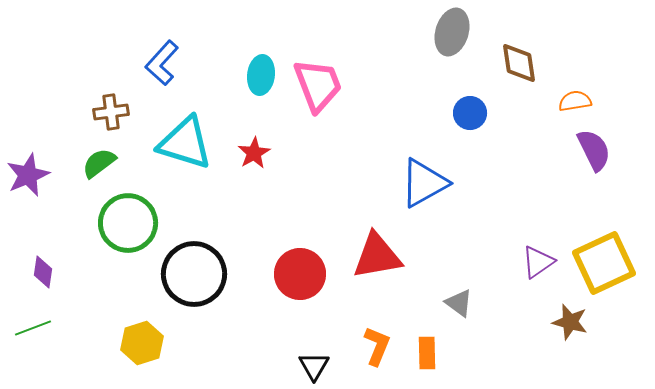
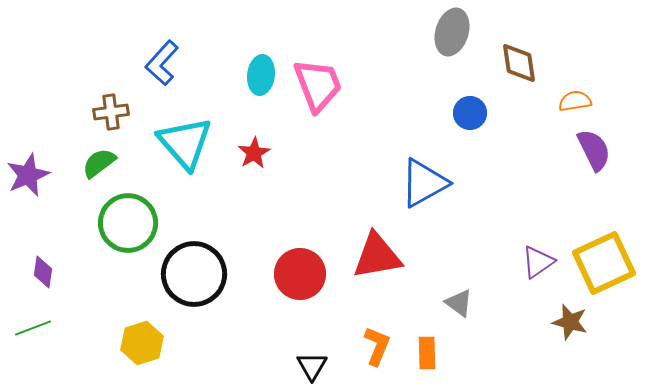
cyan triangle: rotated 32 degrees clockwise
black triangle: moved 2 px left
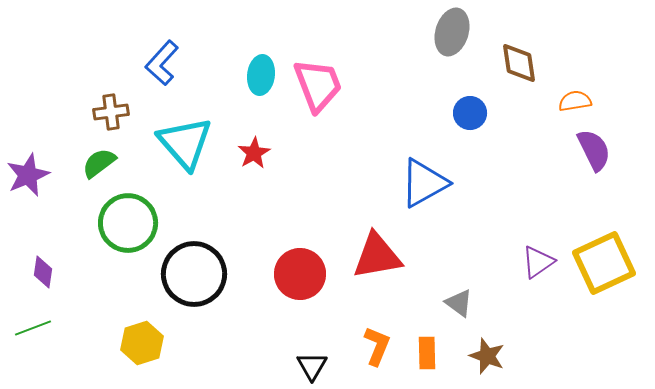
brown star: moved 83 px left, 34 px down; rotated 6 degrees clockwise
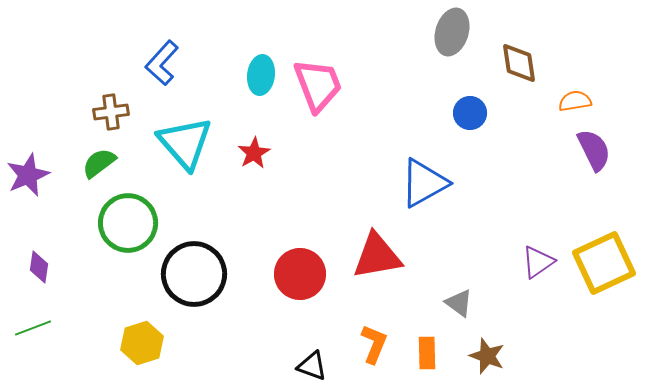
purple diamond: moved 4 px left, 5 px up
orange L-shape: moved 3 px left, 2 px up
black triangle: rotated 40 degrees counterclockwise
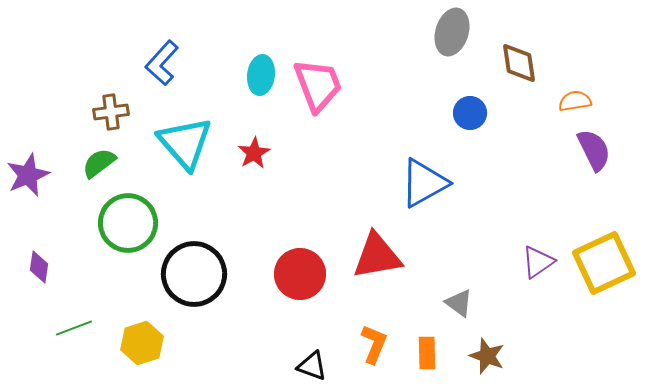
green line: moved 41 px right
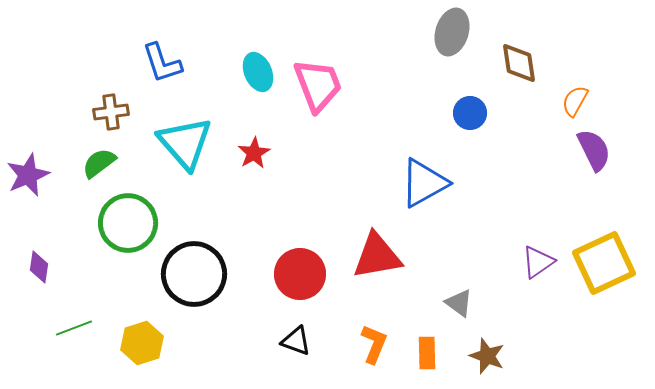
blue L-shape: rotated 60 degrees counterclockwise
cyan ellipse: moved 3 px left, 3 px up; rotated 30 degrees counterclockwise
orange semicircle: rotated 52 degrees counterclockwise
black triangle: moved 16 px left, 25 px up
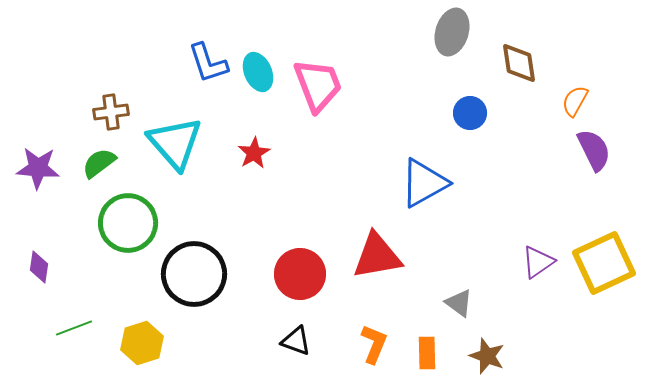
blue L-shape: moved 46 px right
cyan triangle: moved 10 px left
purple star: moved 10 px right, 7 px up; rotated 27 degrees clockwise
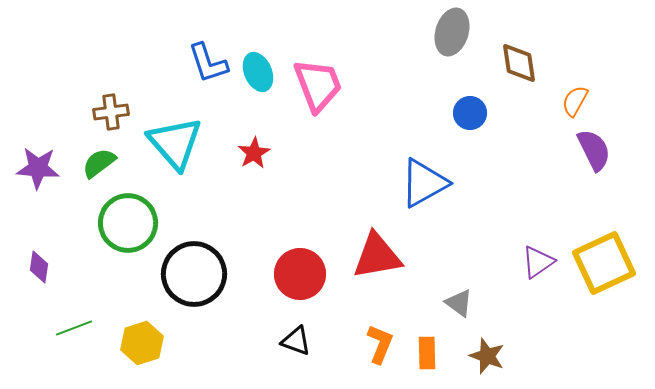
orange L-shape: moved 6 px right
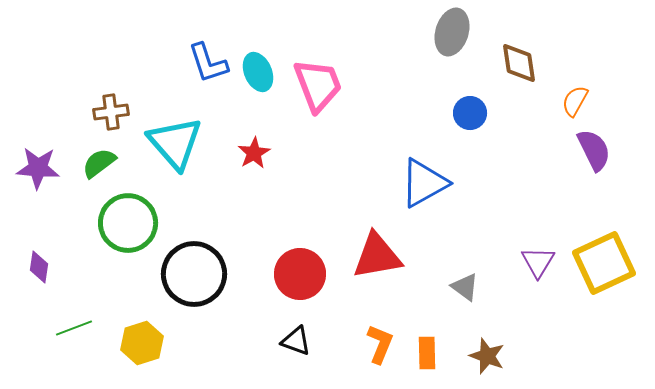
purple triangle: rotated 24 degrees counterclockwise
gray triangle: moved 6 px right, 16 px up
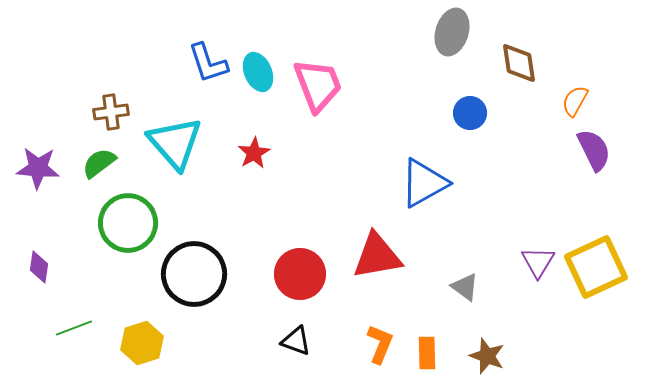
yellow square: moved 8 px left, 4 px down
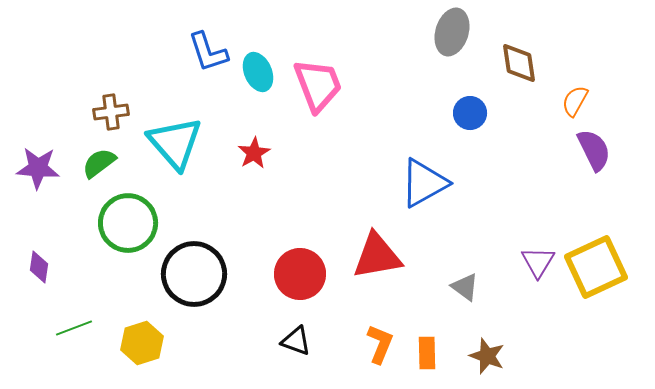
blue L-shape: moved 11 px up
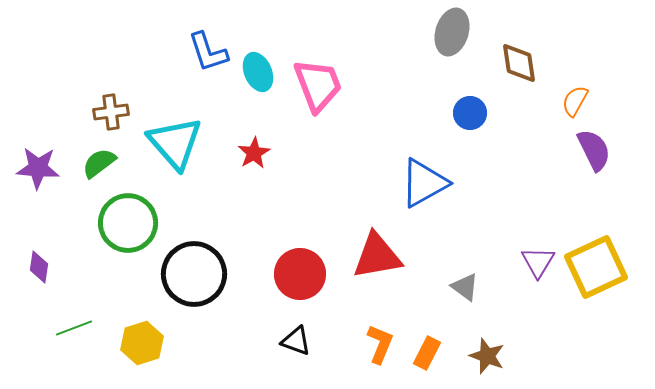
orange rectangle: rotated 28 degrees clockwise
